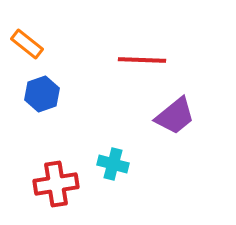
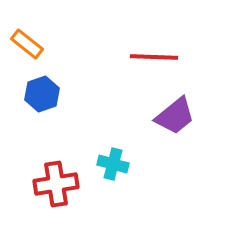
red line: moved 12 px right, 3 px up
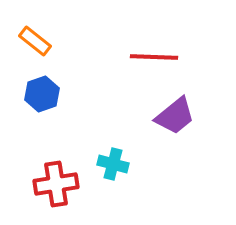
orange rectangle: moved 8 px right, 3 px up
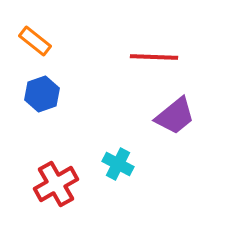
cyan cross: moved 5 px right; rotated 12 degrees clockwise
red cross: rotated 21 degrees counterclockwise
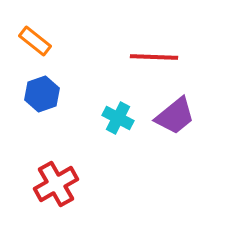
cyan cross: moved 46 px up
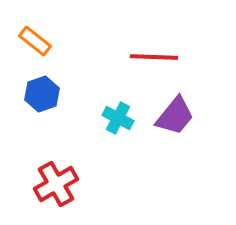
purple trapezoid: rotated 12 degrees counterclockwise
